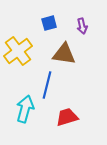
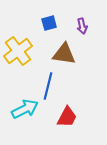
blue line: moved 1 px right, 1 px down
cyan arrow: rotated 48 degrees clockwise
red trapezoid: rotated 135 degrees clockwise
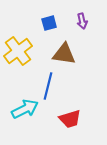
purple arrow: moved 5 px up
red trapezoid: moved 3 px right, 2 px down; rotated 45 degrees clockwise
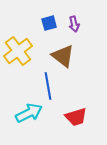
purple arrow: moved 8 px left, 3 px down
brown triangle: moved 1 px left, 2 px down; rotated 30 degrees clockwise
blue line: rotated 24 degrees counterclockwise
cyan arrow: moved 4 px right, 4 px down
red trapezoid: moved 6 px right, 2 px up
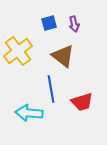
blue line: moved 3 px right, 3 px down
cyan arrow: rotated 148 degrees counterclockwise
red trapezoid: moved 6 px right, 15 px up
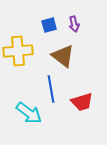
blue square: moved 2 px down
yellow cross: rotated 32 degrees clockwise
cyan arrow: rotated 148 degrees counterclockwise
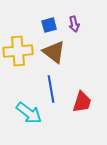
brown triangle: moved 9 px left, 4 px up
red trapezoid: rotated 55 degrees counterclockwise
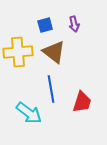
blue square: moved 4 px left
yellow cross: moved 1 px down
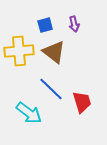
yellow cross: moved 1 px right, 1 px up
blue line: rotated 36 degrees counterclockwise
red trapezoid: rotated 35 degrees counterclockwise
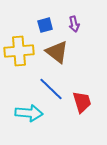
brown triangle: moved 3 px right
cyan arrow: rotated 32 degrees counterclockwise
